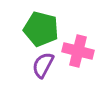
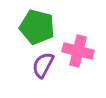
green pentagon: moved 4 px left, 2 px up
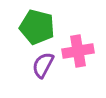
pink cross: rotated 24 degrees counterclockwise
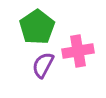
green pentagon: rotated 24 degrees clockwise
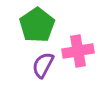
green pentagon: moved 2 px up
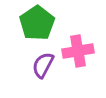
green pentagon: moved 2 px up
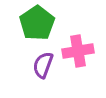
purple semicircle: rotated 8 degrees counterclockwise
